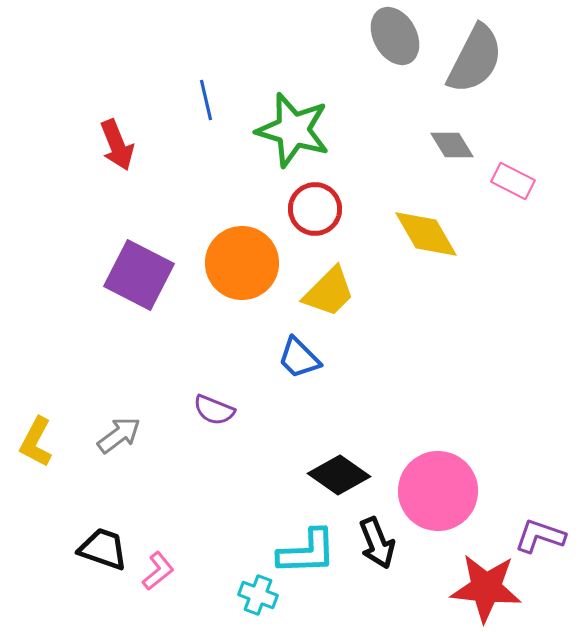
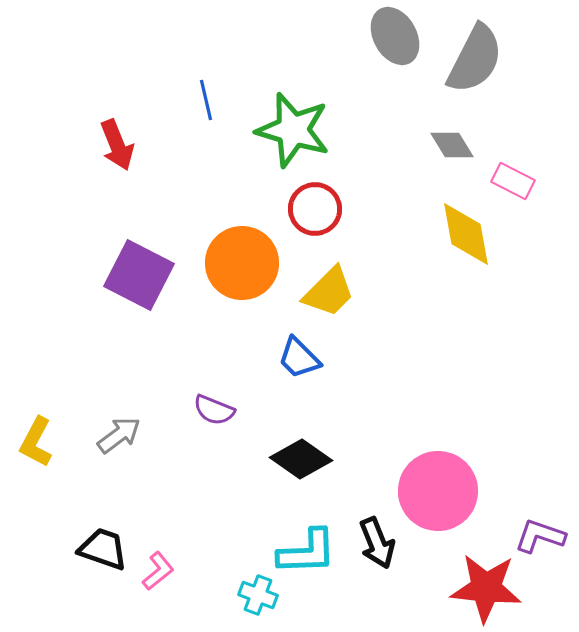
yellow diamond: moved 40 px right; rotated 20 degrees clockwise
black diamond: moved 38 px left, 16 px up
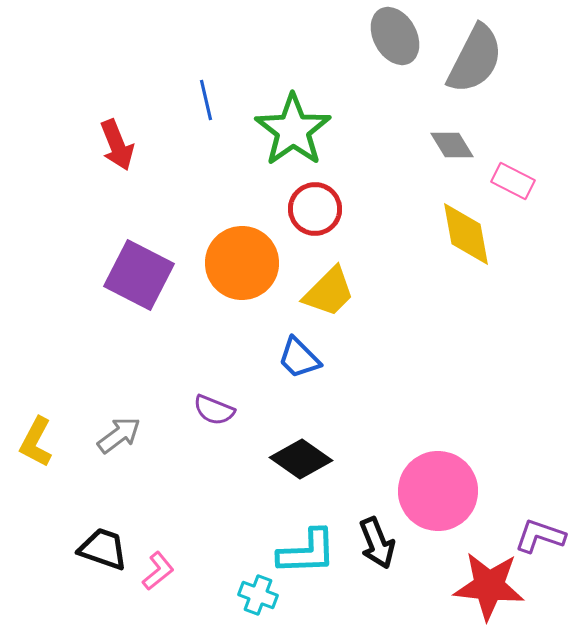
green star: rotated 20 degrees clockwise
red star: moved 3 px right, 2 px up
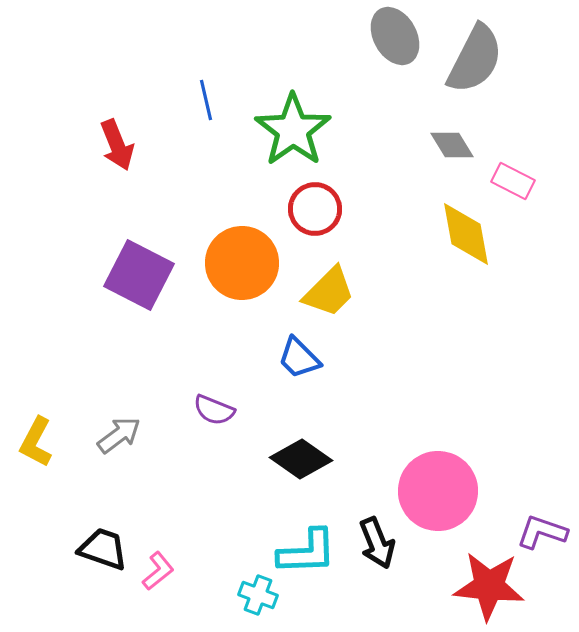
purple L-shape: moved 2 px right, 4 px up
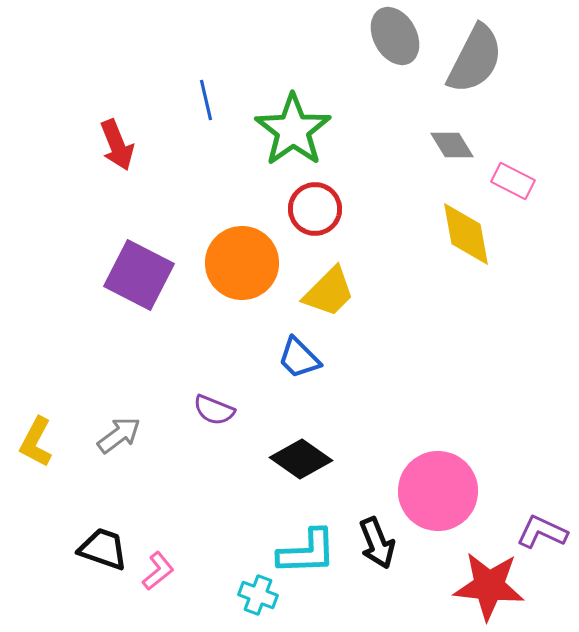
purple L-shape: rotated 6 degrees clockwise
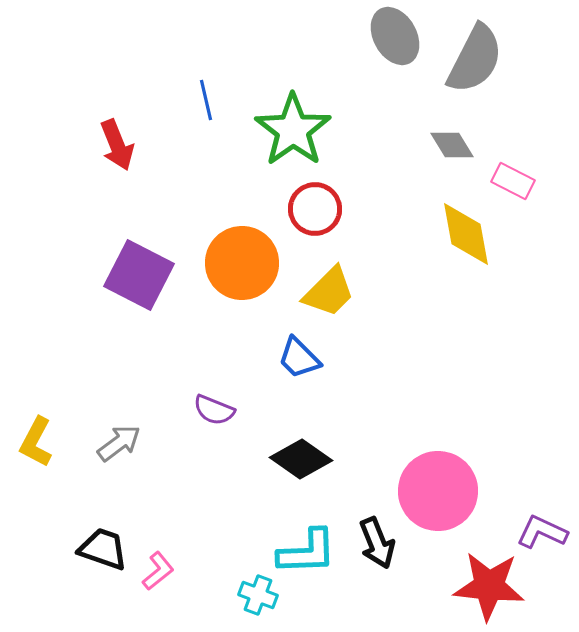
gray arrow: moved 8 px down
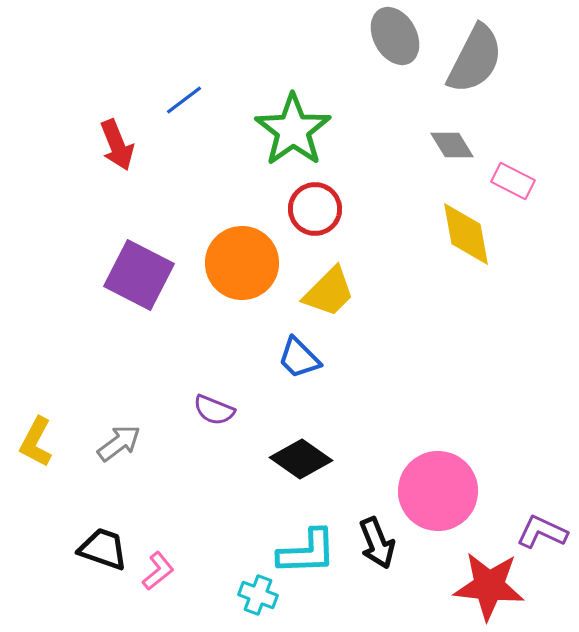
blue line: moved 22 px left; rotated 66 degrees clockwise
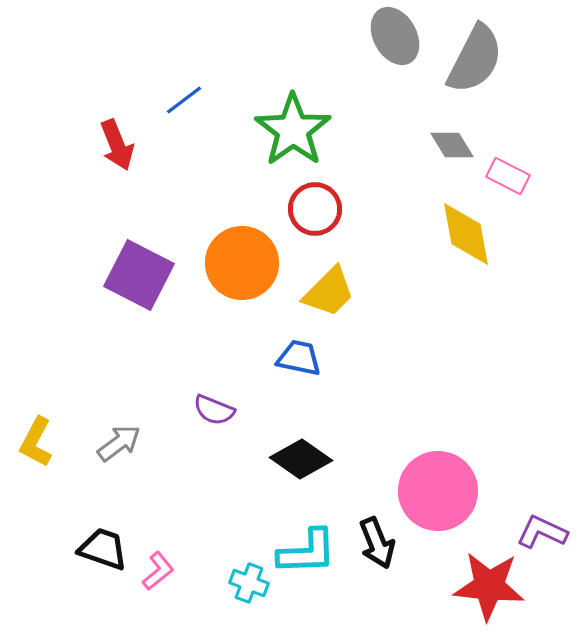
pink rectangle: moved 5 px left, 5 px up
blue trapezoid: rotated 147 degrees clockwise
cyan cross: moved 9 px left, 12 px up
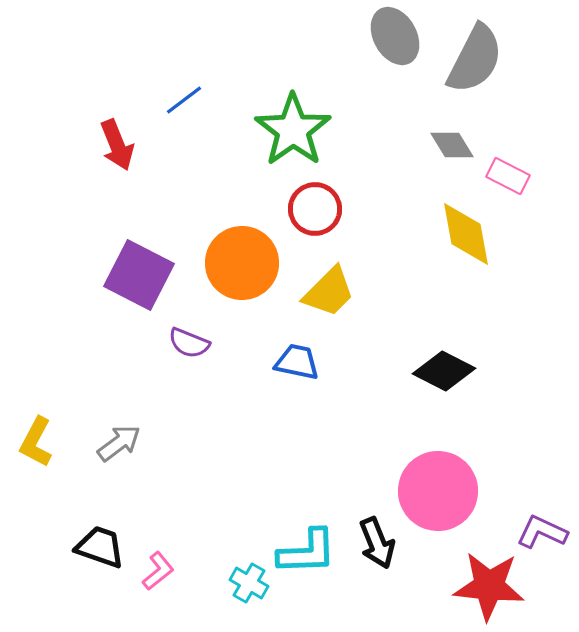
blue trapezoid: moved 2 px left, 4 px down
purple semicircle: moved 25 px left, 67 px up
black diamond: moved 143 px right, 88 px up; rotated 8 degrees counterclockwise
black trapezoid: moved 3 px left, 2 px up
cyan cross: rotated 9 degrees clockwise
